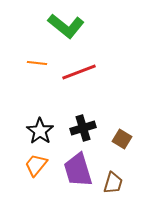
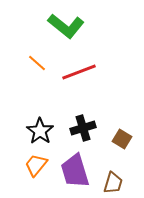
orange line: rotated 36 degrees clockwise
purple trapezoid: moved 3 px left, 1 px down
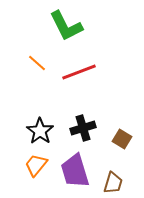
green L-shape: rotated 24 degrees clockwise
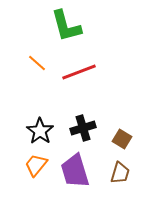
green L-shape: rotated 12 degrees clockwise
brown trapezoid: moved 7 px right, 10 px up
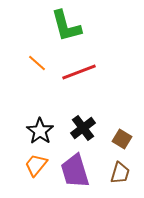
black cross: rotated 20 degrees counterclockwise
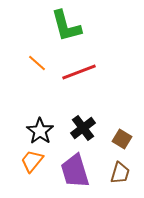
orange trapezoid: moved 4 px left, 4 px up
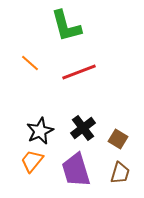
orange line: moved 7 px left
black star: rotated 12 degrees clockwise
brown square: moved 4 px left
purple trapezoid: moved 1 px right, 1 px up
